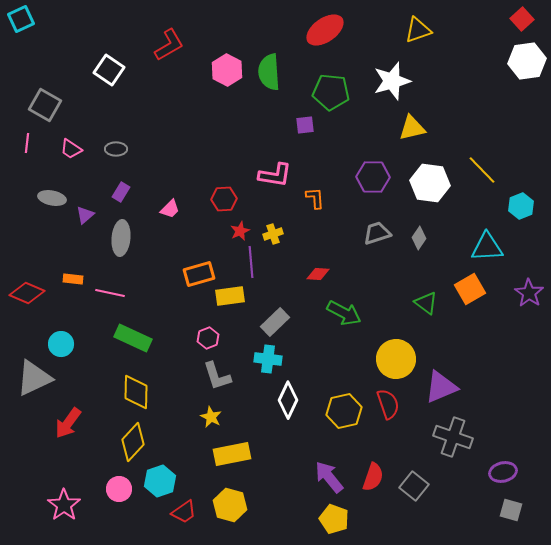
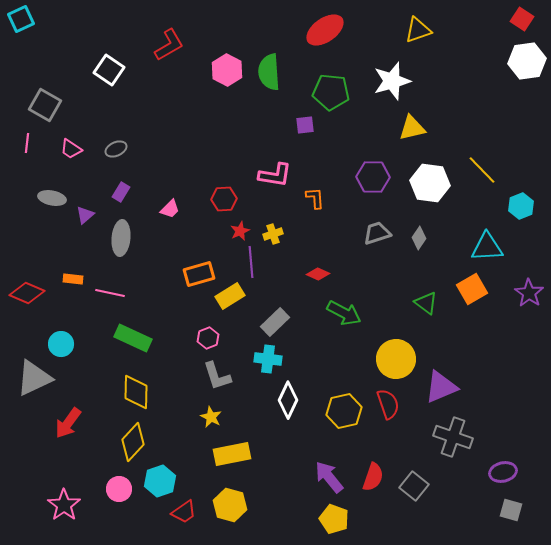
red square at (522, 19): rotated 15 degrees counterclockwise
gray ellipse at (116, 149): rotated 25 degrees counterclockwise
red diamond at (318, 274): rotated 20 degrees clockwise
orange square at (470, 289): moved 2 px right
yellow rectangle at (230, 296): rotated 24 degrees counterclockwise
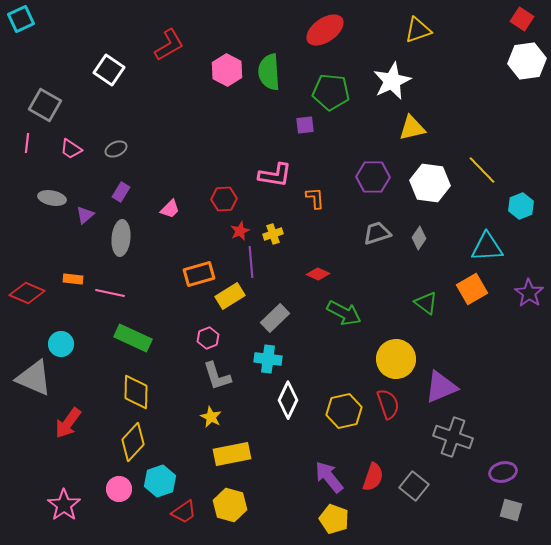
white star at (392, 81): rotated 9 degrees counterclockwise
gray rectangle at (275, 322): moved 4 px up
gray triangle at (34, 378): rotated 48 degrees clockwise
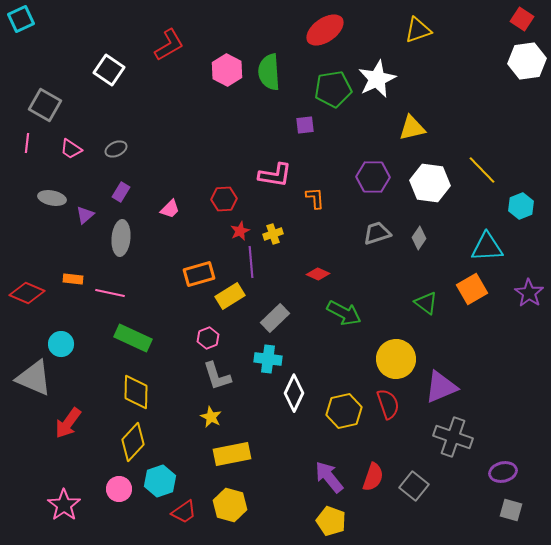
white star at (392, 81): moved 15 px left, 2 px up
green pentagon at (331, 92): moved 2 px right, 3 px up; rotated 15 degrees counterclockwise
white diamond at (288, 400): moved 6 px right, 7 px up
yellow pentagon at (334, 519): moved 3 px left, 2 px down
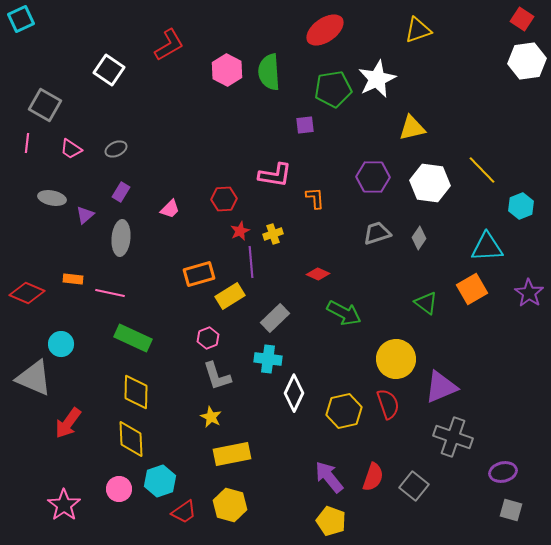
yellow diamond at (133, 442): moved 2 px left, 3 px up; rotated 45 degrees counterclockwise
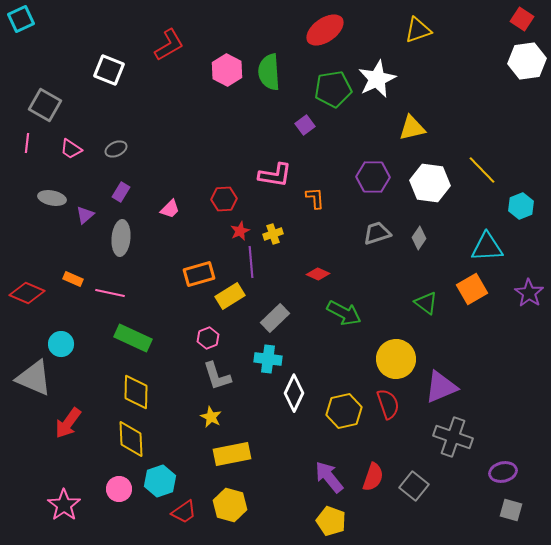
white square at (109, 70): rotated 12 degrees counterclockwise
purple square at (305, 125): rotated 30 degrees counterclockwise
orange rectangle at (73, 279): rotated 18 degrees clockwise
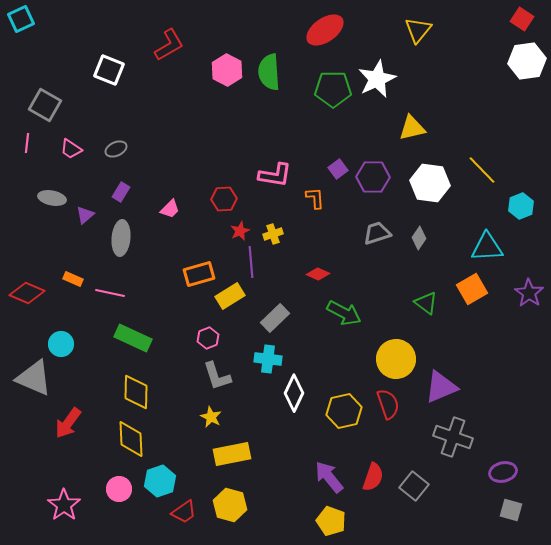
yellow triangle at (418, 30): rotated 32 degrees counterclockwise
green pentagon at (333, 89): rotated 9 degrees clockwise
purple square at (305, 125): moved 33 px right, 44 px down
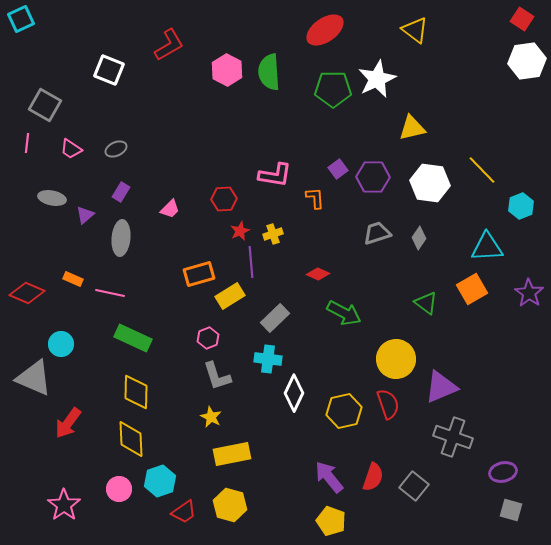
yellow triangle at (418, 30): moved 3 px left; rotated 32 degrees counterclockwise
